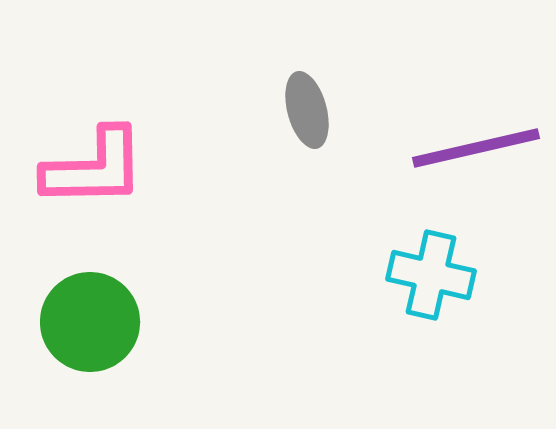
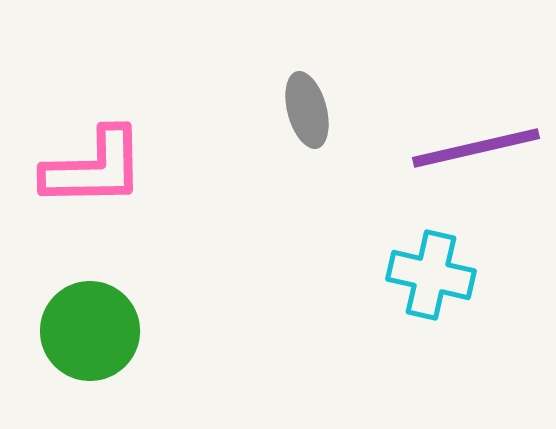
green circle: moved 9 px down
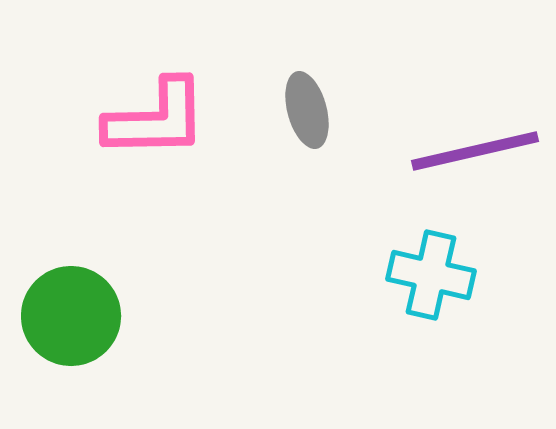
purple line: moved 1 px left, 3 px down
pink L-shape: moved 62 px right, 49 px up
green circle: moved 19 px left, 15 px up
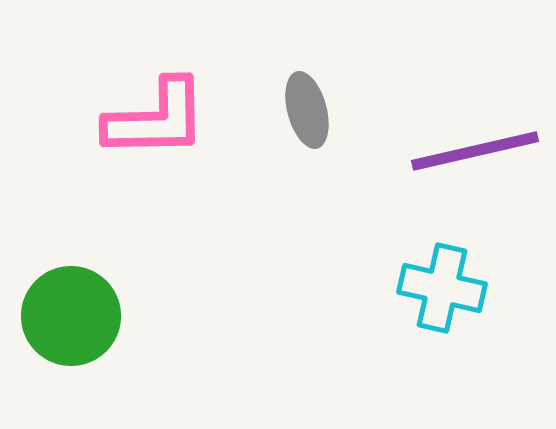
cyan cross: moved 11 px right, 13 px down
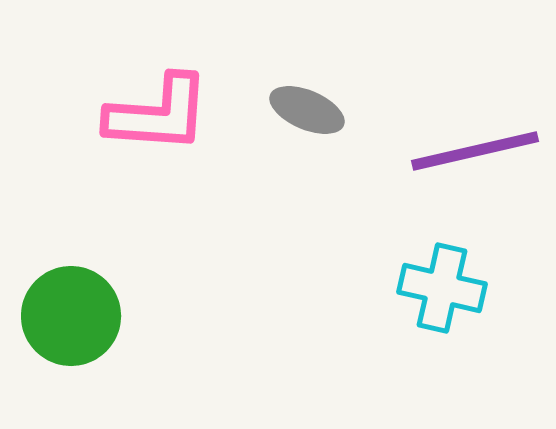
gray ellipse: rotated 52 degrees counterclockwise
pink L-shape: moved 2 px right, 5 px up; rotated 5 degrees clockwise
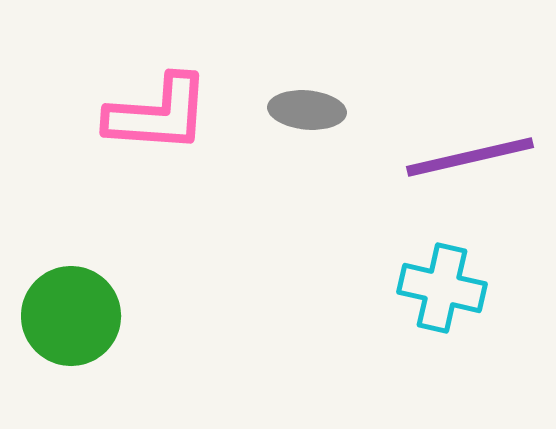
gray ellipse: rotated 18 degrees counterclockwise
purple line: moved 5 px left, 6 px down
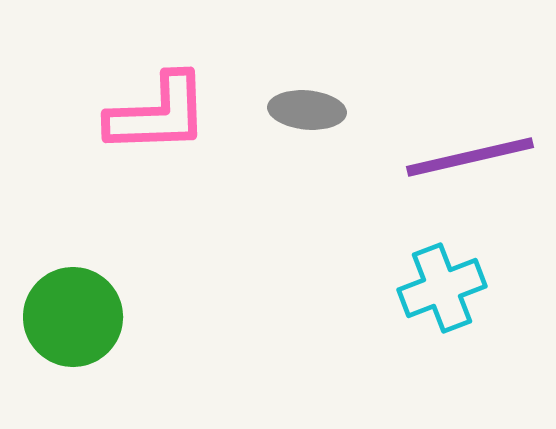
pink L-shape: rotated 6 degrees counterclockwise
cyan cross: rotated 34 degrees counterclockwise
green circle: moved 2 px right, 1 px down
